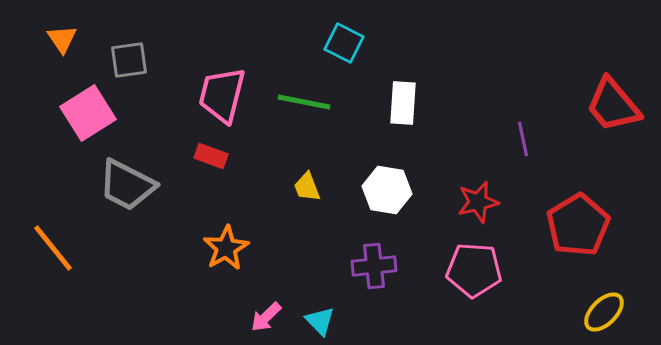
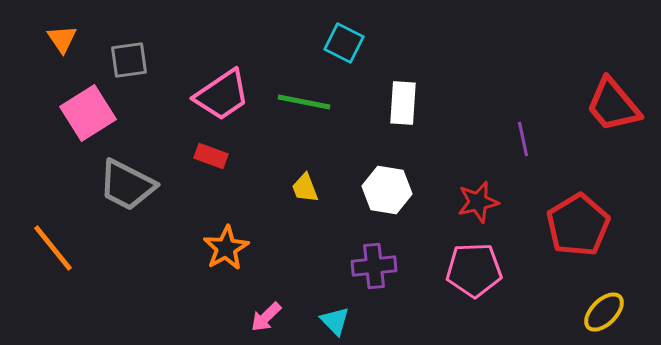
pink trapezoid: rotated 138 degrees counterclockwise
yellow trapezoid: moved 2 px left, 1 px down
pink pentagon: rotated 6 degrees counterclockwise
cyan triangle: moved 15 px right
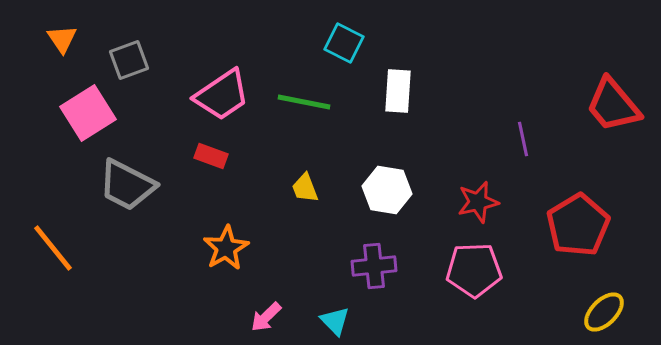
gray square: rotated 12 degrees counterclockwise
white rectangle: moved 5 px left, 12 px up
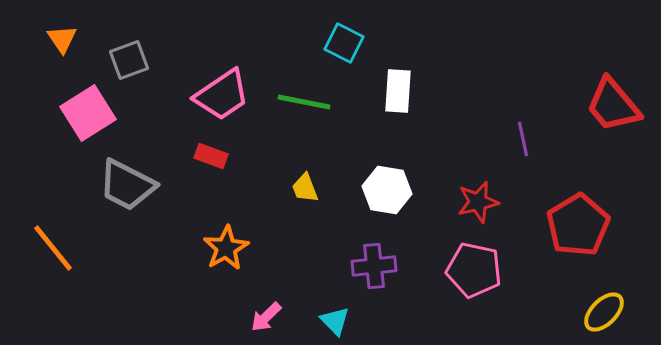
pink pentagon: rotated 14 degrees clockwise
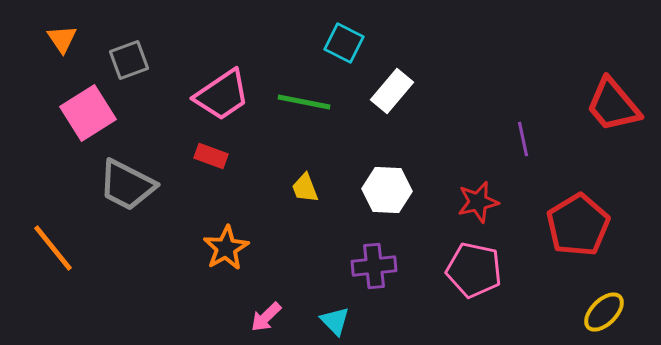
white rectangle: moved 6 px left; rotated 36 degrees clockwise
white hexagon: rotated 6 degrees counterclockwise
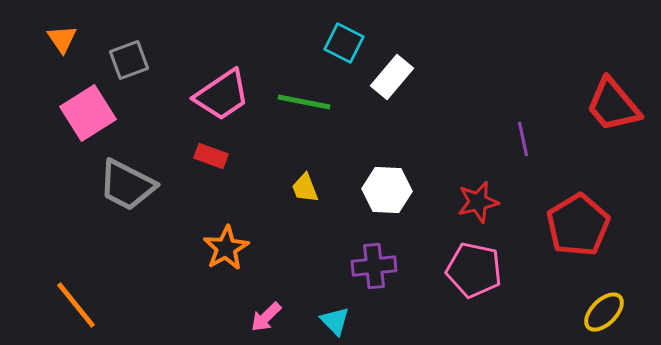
white rectangle: moved 14 px up
orange line: moved 23 px right, 57 px down
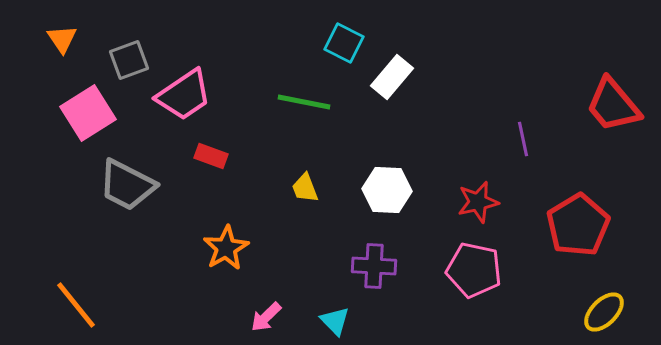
pink trapezoid: moved 38 px left
purple cross: rotated 9 degrees clockwise
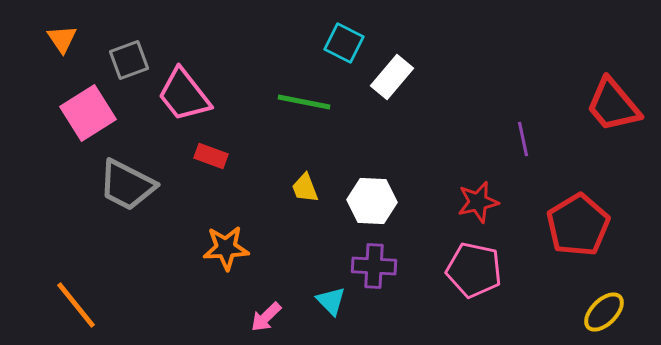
pink trapezoid: rotated 86 degrees clockwise
white hexagon: moved 15 px left, 11 px down
orange star: rotated 27 degrees clockwise
cyan triangle: moved 4 px left, 20 px up
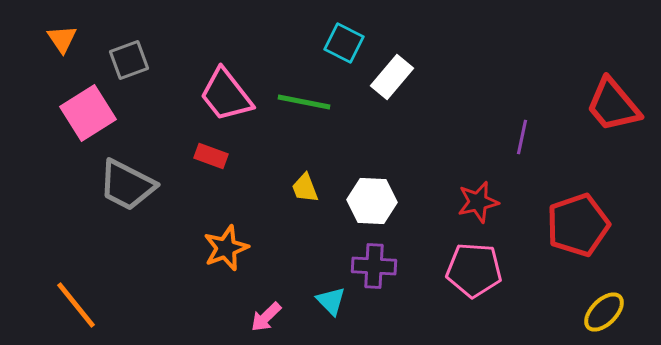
pink trapezoid: moved 42 px right
purple line: moved 1 px left, 2 px up; rotated 24 degrees clockwise
red pentagon: rotated 12 degrees clockwise
orange star: rotated 18 degrees counterclockwise
pink pentagon: rotated 8 degrees counterclockwise
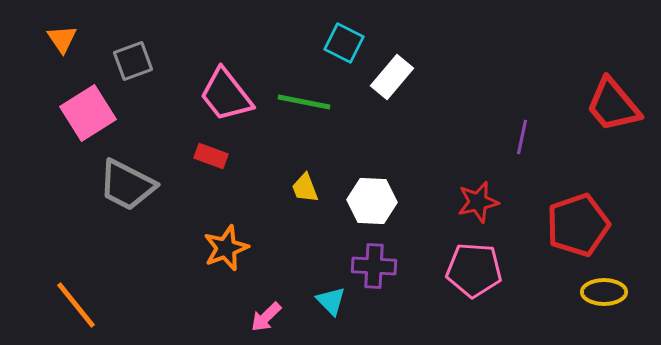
gray square: moved 4 px right, 1 px down
yellow ellipse: moved 20 px up; rotated 45 degrees clockwise
